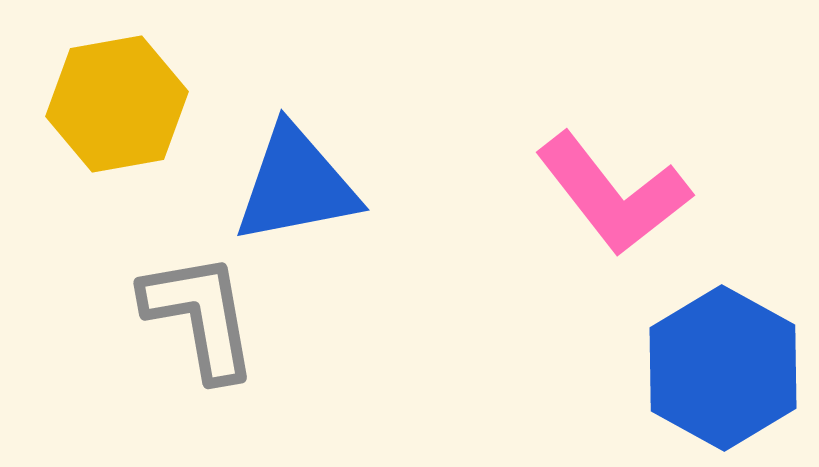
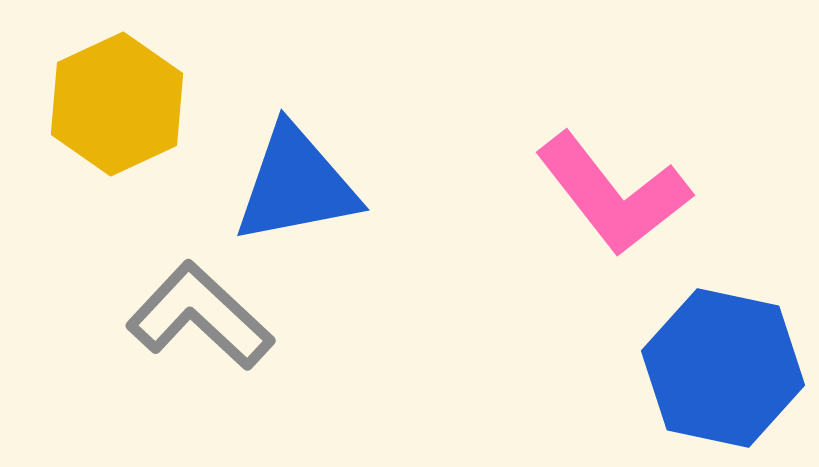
yellow hexagon: rotated 15 degrees counterclockwise
gray L-shape: rotated 37 degrees counterclockwise
blue hexagon: rotated 17 degrees counterclockwise
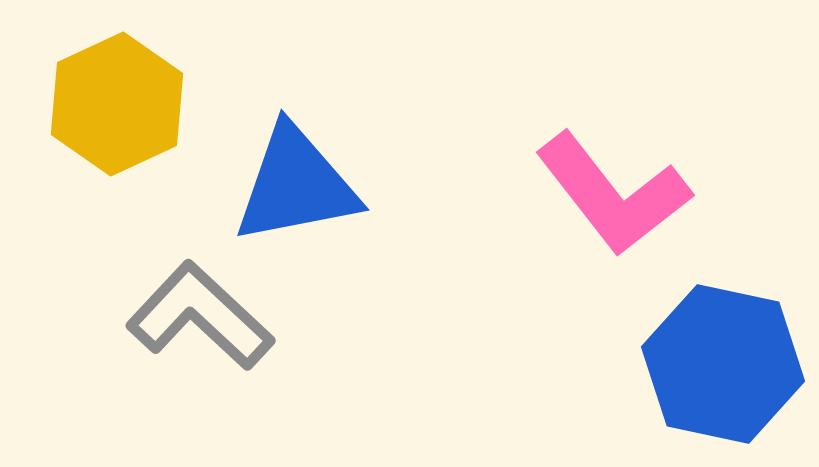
blue hexagon: moved 4 px up
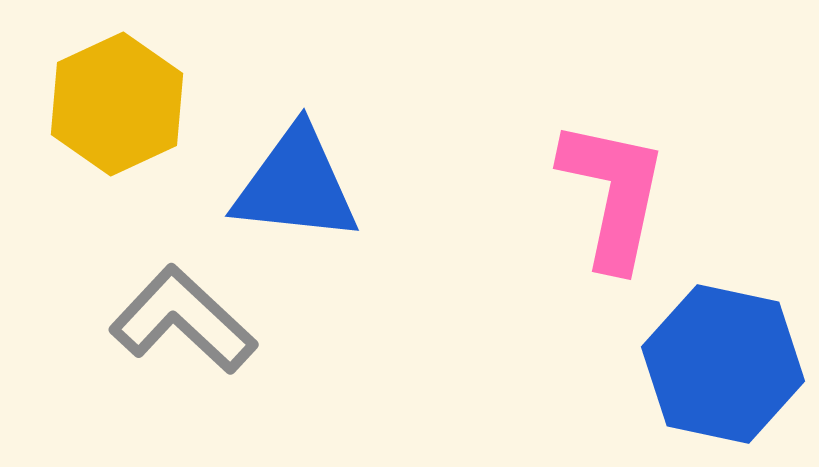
blue triangle: rotated 17 degrees clockwise
pink L-shape: rotated 130 degrees counterclockwise
gray L-shape: moved 17 px left, 4 px down
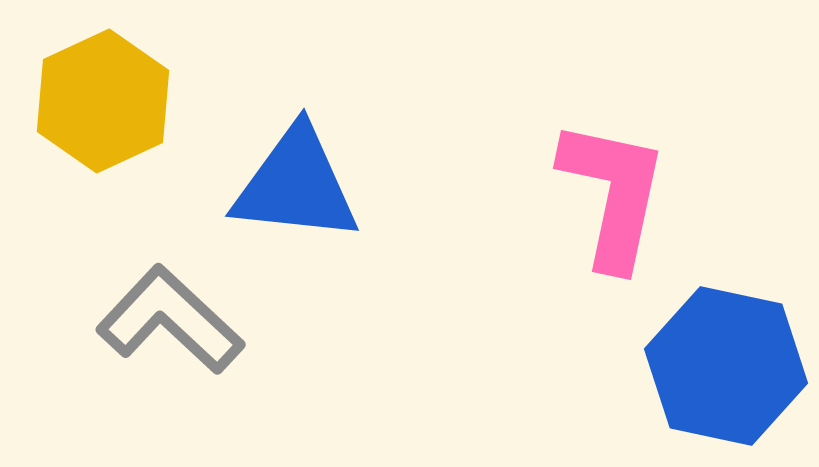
yellow hexagon: moved 14 px left, 3 px up
gray L-shape: moved 13 px left
blue hexagon: moved 3 px right, 2 px down
